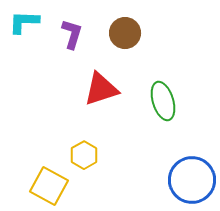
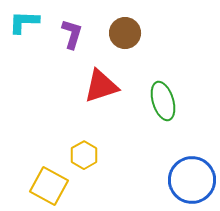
red triangle: moved 3 px up
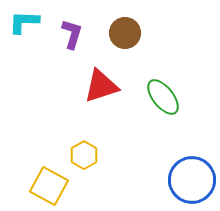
green ellipse: moved 4 px up; rotated 21 degrees counterclockwise
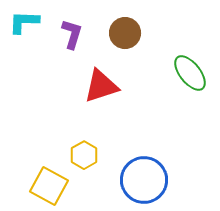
green ellipse: moved 27 px right, 24 px up
blue circle: moved 48 px left
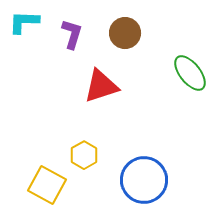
yellow square: moved 2 px left, 1 px up
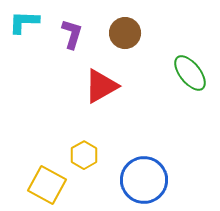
red triangle: rotated 12 degrees counterclockwise
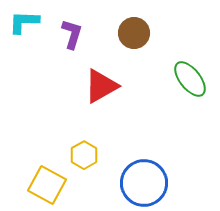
brown circle: moved 9 px right
green ellipse: moved 6 px down
blue circle: moved 3 px down
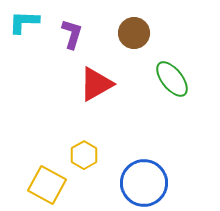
green ellipse: moved 18 px left
red triangle: moved 5 px left, 2 px up
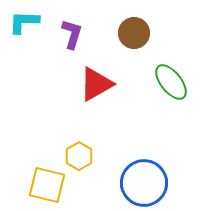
green ellipse: moved 1 px left, 3 px down
yellow hexagon: moved 5 px left, 1 px down
yellow square: rotated 15 degrees counterclockwise
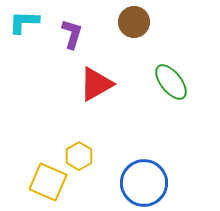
brown circle: moved 11 px up
yellow square: moved 1 px right, 3 px up; rotated 9 degrees clockwise
